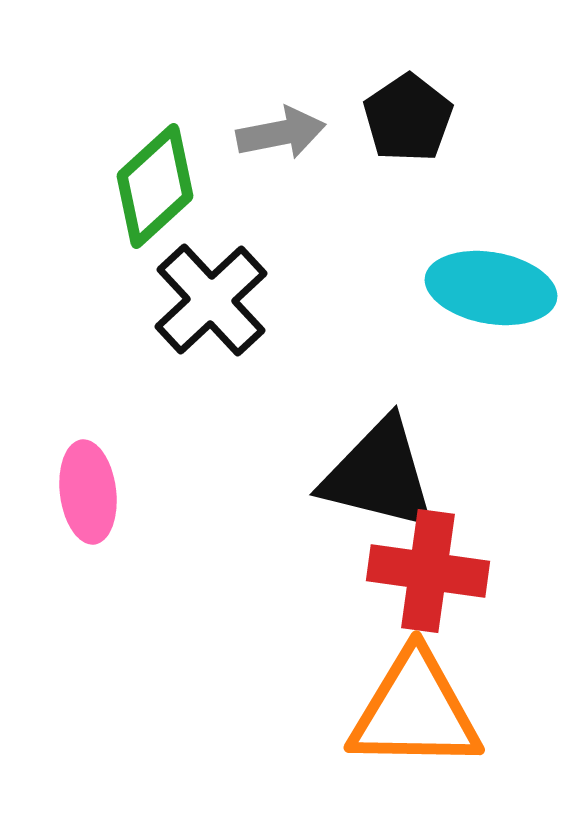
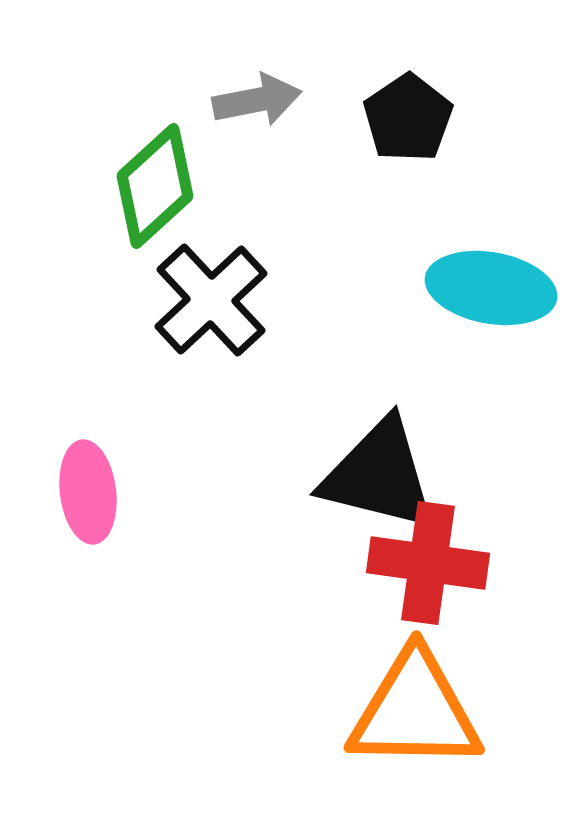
gray arrow: moved 24 px left, 33 px up
red cross: moved 8 px up
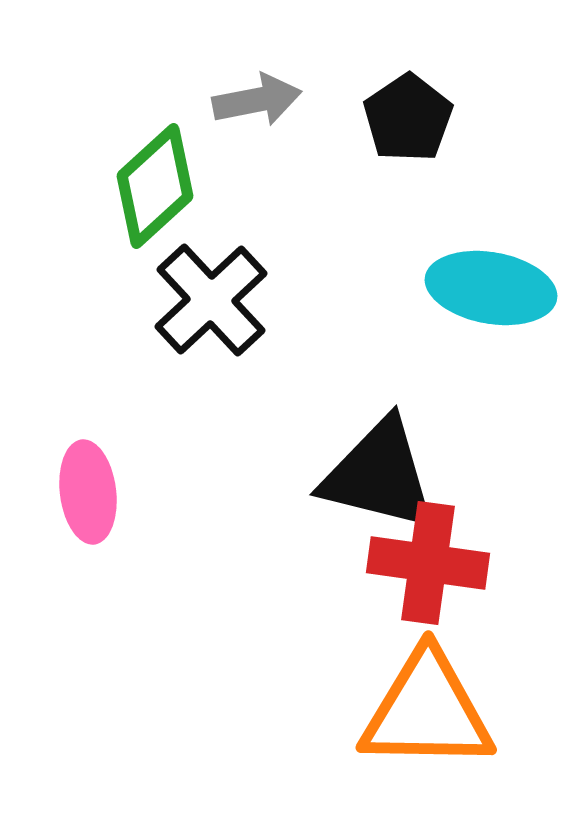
orange triangle: moved 12 px right
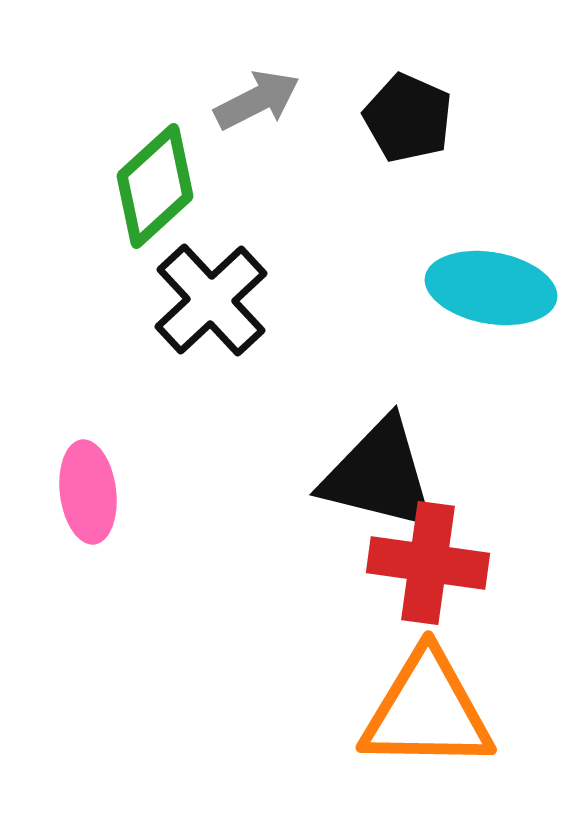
gray arrow: rotated 16 degrees counterclockwise
black pentagon: rotated 14 degrees counterclockwise
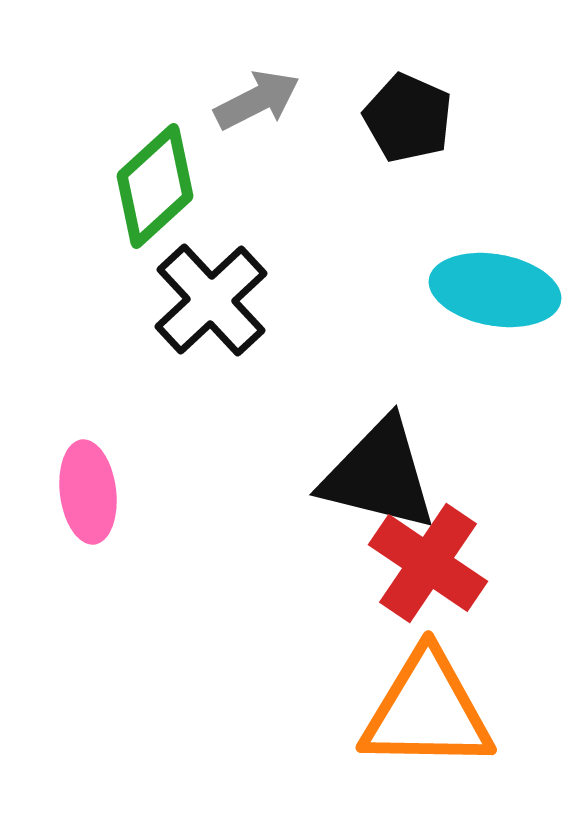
cyan ellipse: moved 4 px right, 2 px down
red cross: rotated 26 degrees clockwise
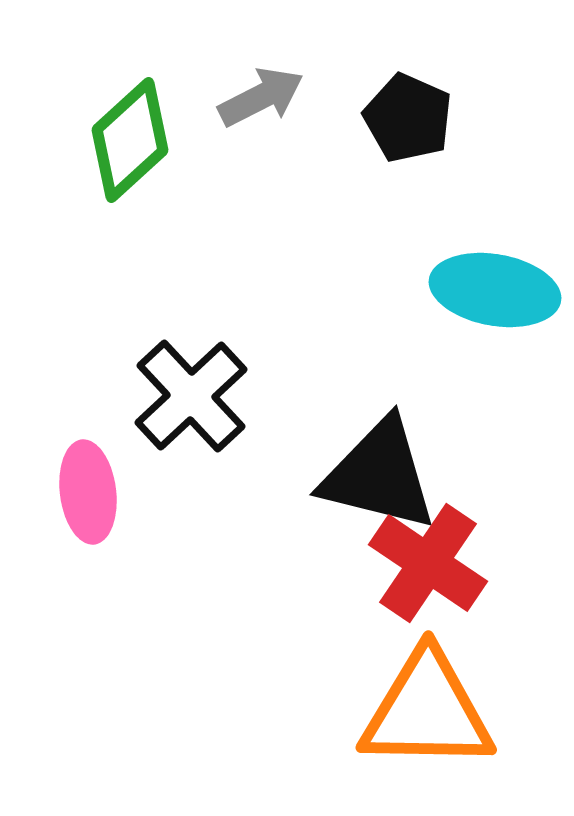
gray arrow: moved 4 px right, 3 px up
green diamond: moved 25 px left, 46 px up
black cross: moved 20 px left, 96 px down
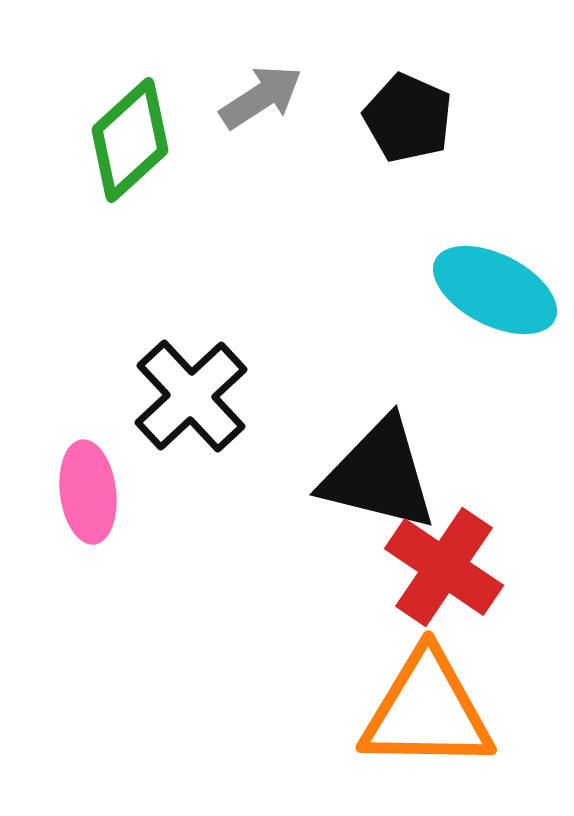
gray arrow: rotated 6 degrees counterclockwise
cyan ellipse: rotated 17 degrees clockwise
red cross: moved 16 px right, 4 px down
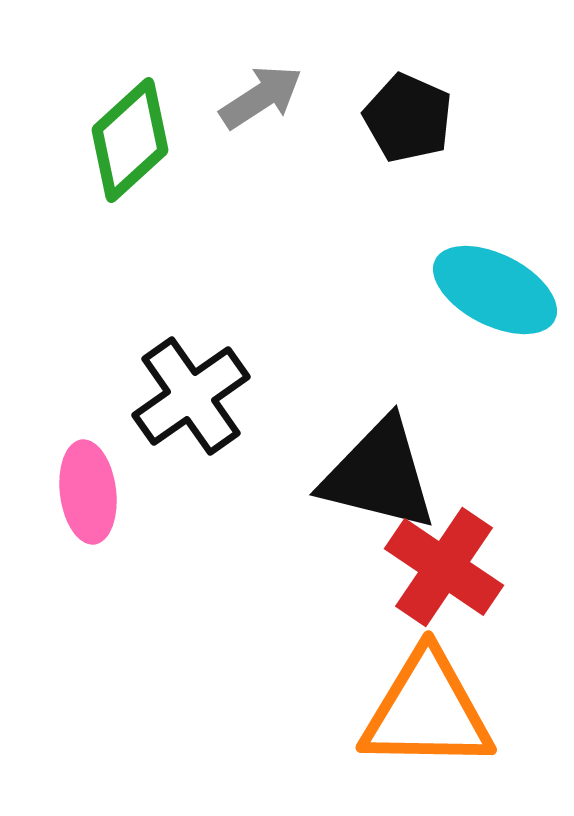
black cross: rotated 8 degrees clockwise
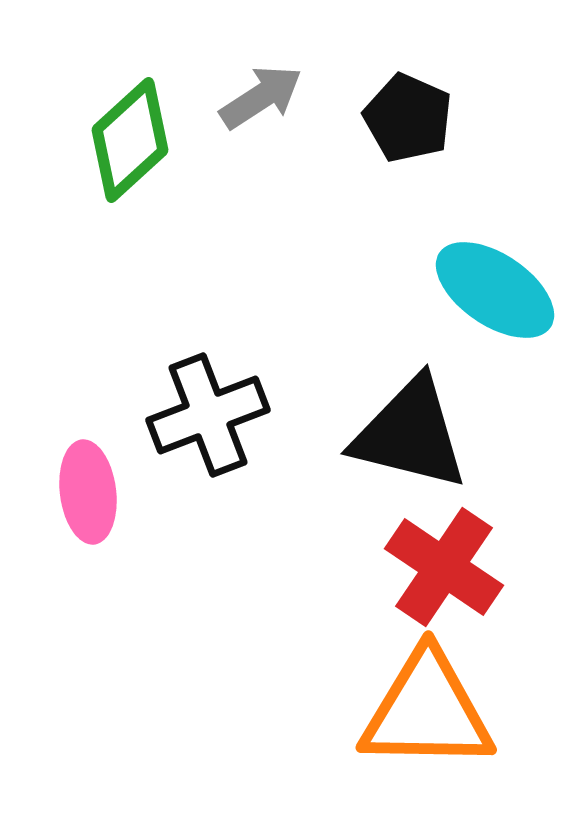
cyan ellipse: rotated 7 degrees clockwise
black cross: moved 17 px right, 19 px down; rotated 14 degrees clockwise
black triangle: moved 31 px right, 41 px up
